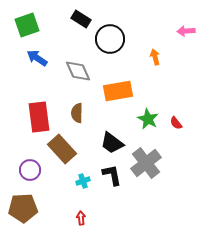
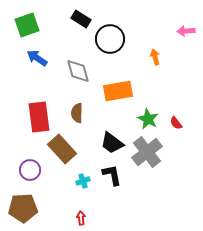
gray diamond: rotated 8 degrees clockwise
gray cross: moved 1 px right, 11 px up
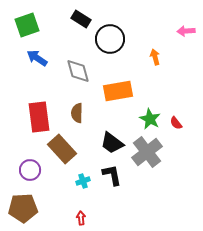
green star: moved 2 px right
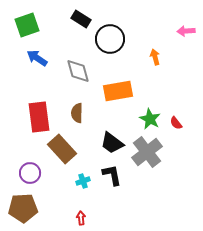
purple circle: moved 3 px down
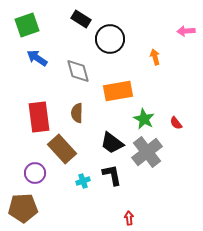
green star: moved 6 px left
purple circle: moved 5 px right
red arrow: moved 48 px right
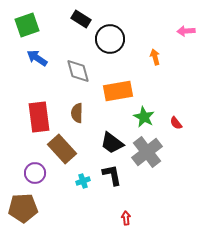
green star: moved 2 px up
red arrow: moved 3 px left
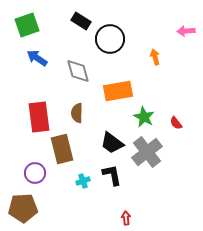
black rectangle: moved 2 px down
brown rectangle: rotated 28 degrees clockwise
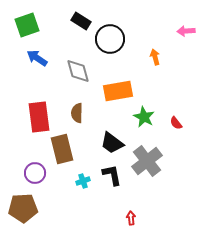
gray cross: moved 9 px down
red arrow: moved 5 px right
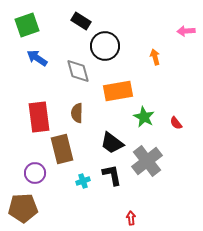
black circle: moved 5 px left, 7 px down
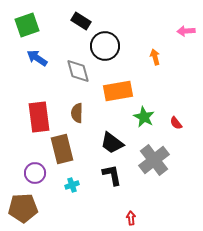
gray cross: moved 7 px right, 1 px up
cyan cross: moved 11 px left, 4 px down
